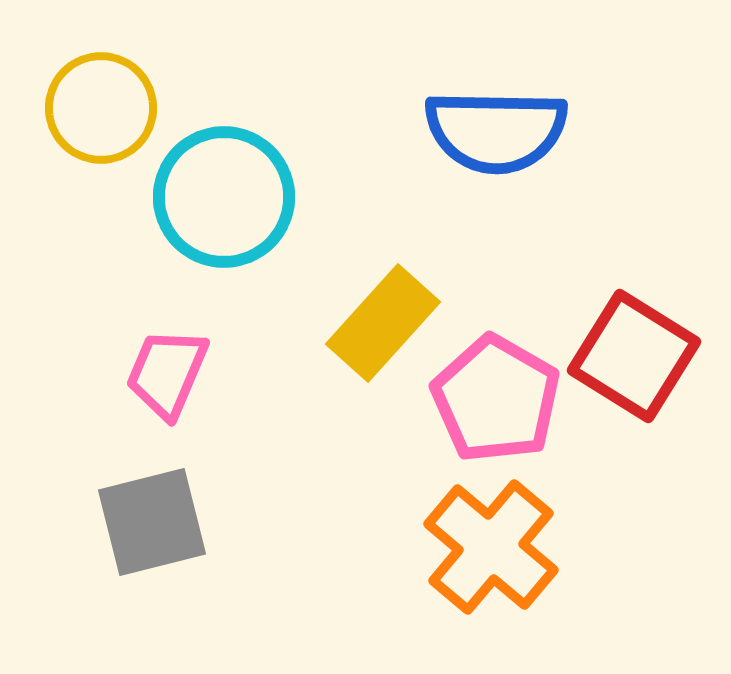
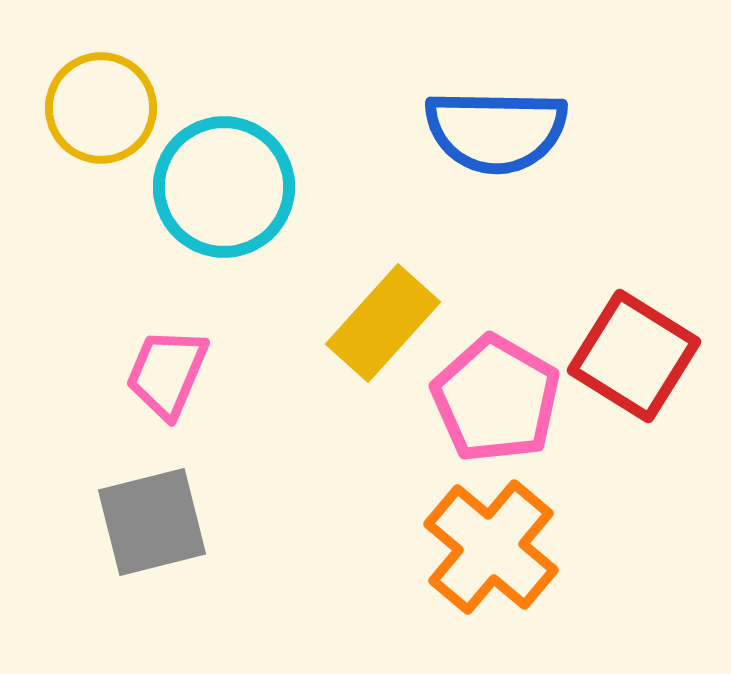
cyan circle: moved 10 px up
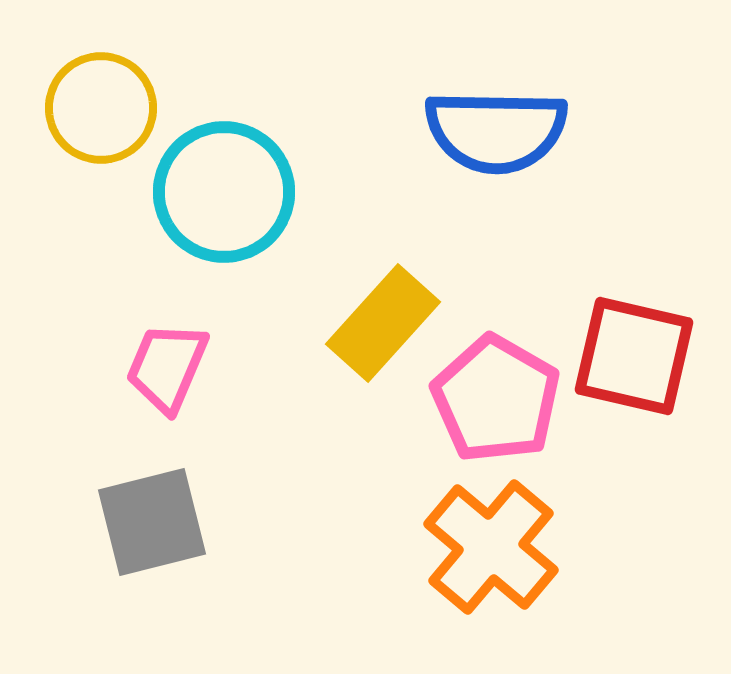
cyan circle: moved 5 px down
red square: rotated 19 degrees counterclockwise
pink trapezoid: moved 6 px up
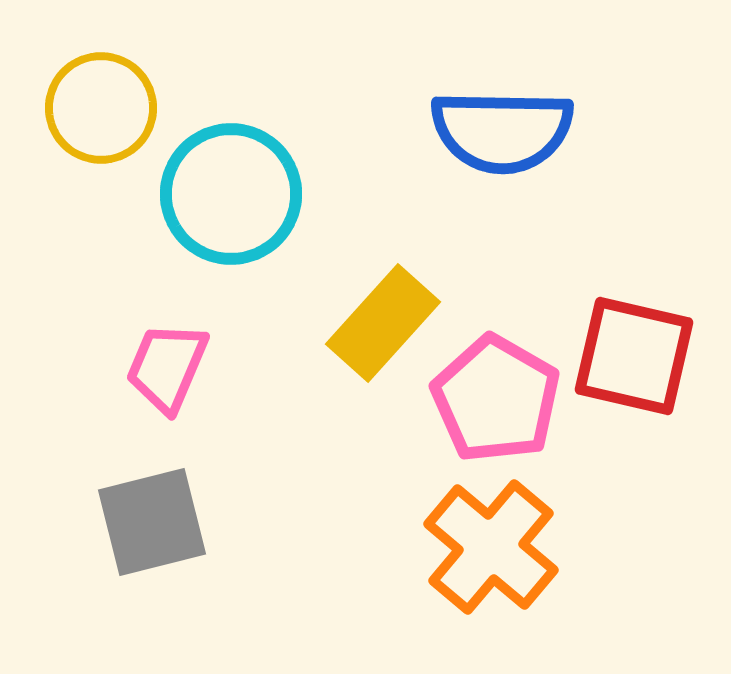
blue semicircle: moved 6 px right
cyan circle: moved 7 px right, 2 px down
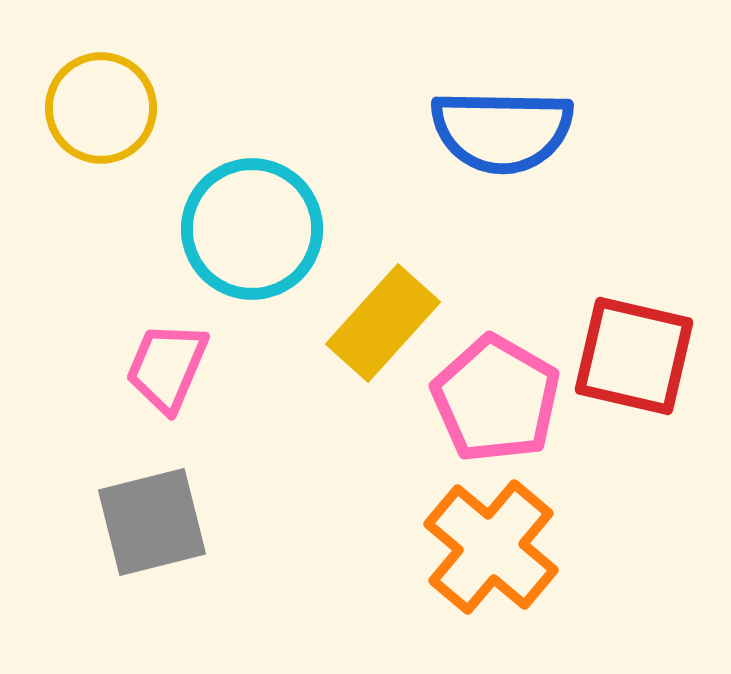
cyan circle: moved 21 px right, 35 px down
